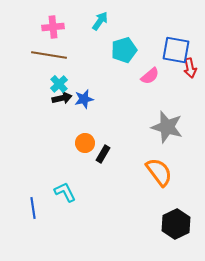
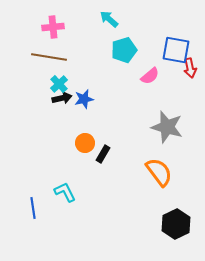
cyan arrow: moved 9 px right, 2 px up; rotated 84 degrees counterclockwise
brown line: moved 2 px down
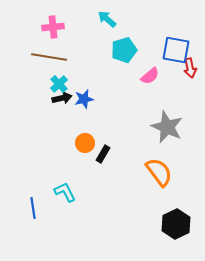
cyan arrow: moved 2 px left
gray star: rotated 8 degrees clockwise
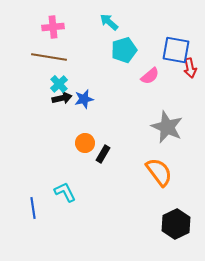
cyan arrow: moved 2 px right, 3 px down
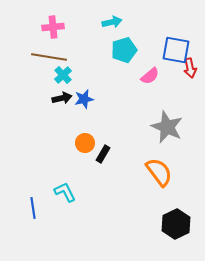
cyan arrow: moved 3 px right; rotated 126 degrees clockwise
cyan cross: moved 4 px right, 9 px up
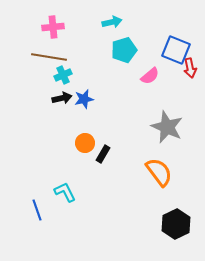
blue square: rotated 12 degrees clockwise
cyan cross: rotated 18 degrees clockwise
blue line: moved 4 px right, 2 px down; rotated 10 degrees counterclockwise
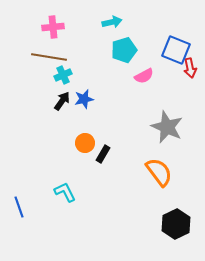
pink semicircle: moved 6 px left; rotated 12 degrees clockwise
black arrow: moved 3 px down; rotated 42 degrees counterclockwise
blue line: moved 18 px left, 3 px up
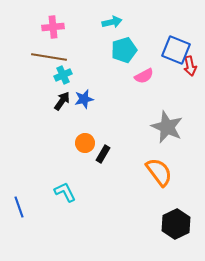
red arrow: moved 2 px up
